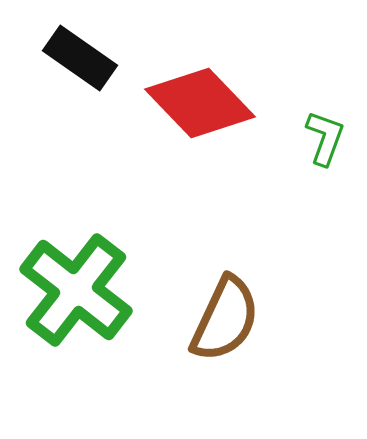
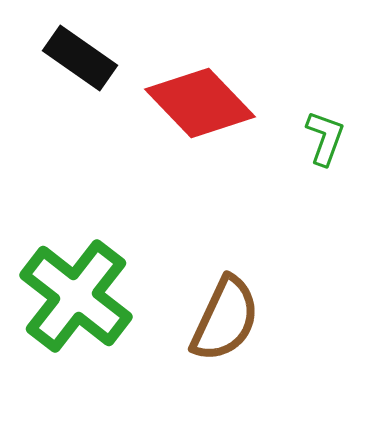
green cross: moved 6 px down
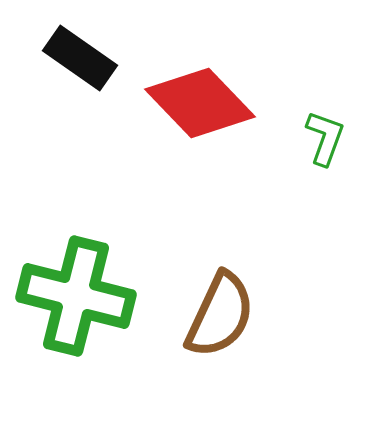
green cross: rotated 24 degrees counterclockwise
brown semicircle: moved 5 px left, 4 px up
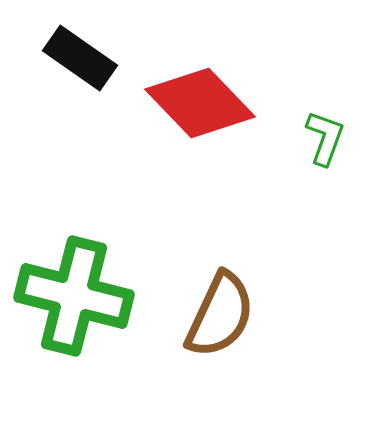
green cross: moved 2 px left
